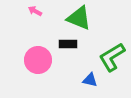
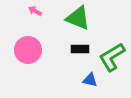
green triangle: moved 1 px left
black rectangle: moved 12 px right, 5 px down
pink circle: moved 10 px left, 10 px up
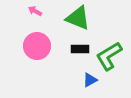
pink circle: moved 9 px right, 4 px up
green L-shape: moved 3 px left, 1 px up
blue triangle: rotated 42 degrees counterclockwise
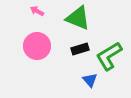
pink arrow: moved 2 px right
black rectangle: rotated 18 degrees counterclockwise
blue triangle: rotated 42 degrees counterclockwise
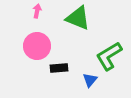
pink arrow: rotated 72 degrees clockwise
black rectangle: moved 21 px left, 19 px down; rotated 12 degrees clockwise
blue triangle: rotated 21 degrees clockwise
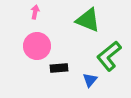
pink arrow: moved 2 px left, 1 px down
green triangle: moved 10 px right, 2 px down
green L-shape: rotated 8 degrees counterclockwise
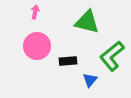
green triangle: moved 1 px left, 2 px down; rotated 8 degrees counterclockwise
green L-shape: moved 3 px right
black rectangle: moved 9 px right, 7 px up
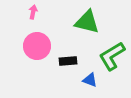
pink arrow: moved 2 px left
green L-shape: rotated 8 degrees clockwise
blue triangle: rotated 49 degrees counterclockwise
